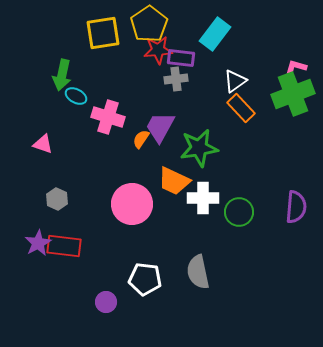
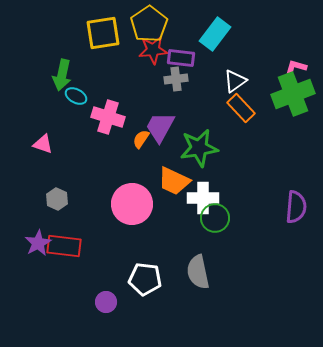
red star: moved 5 px left
green circle: moved 24 px left, 6 px down
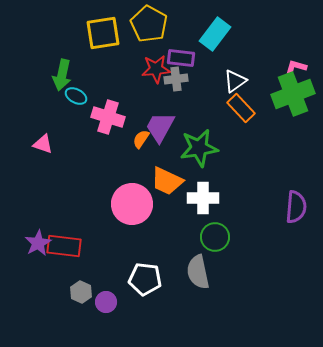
yellow pentagon: rotated 9 degrees counterclockwise
red star: moved 3 px right, 19 px down
orange trapezoid: moved 7 px left
gray hexagon: moved 24 px right, 93 px down
green circle: moved 19 px down
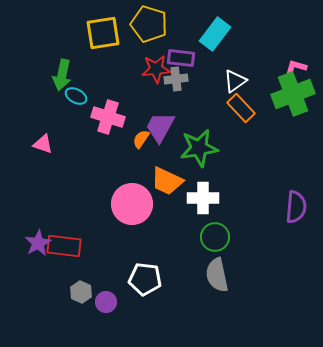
yellow pentagon: rotated 12 degrees counterclockwise
gray semicircle: moved 19 px right, 3 px down
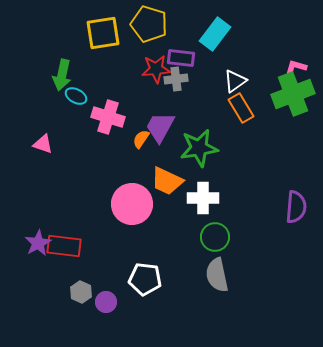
orange rectangle: rotated 12 degrees clockwise
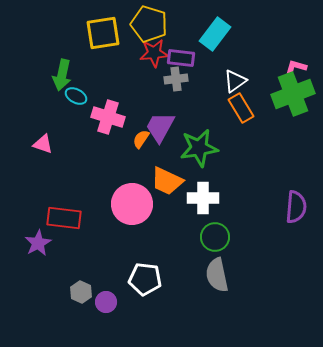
red star: moved 2 px left, 16 px up
red rectangle: moved 28 px up
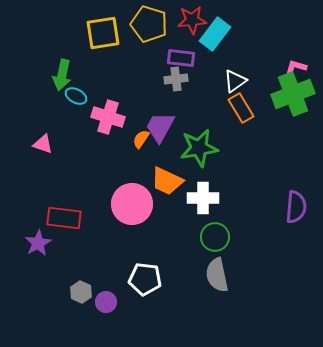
red star: moved 38 px right, 33 px up
